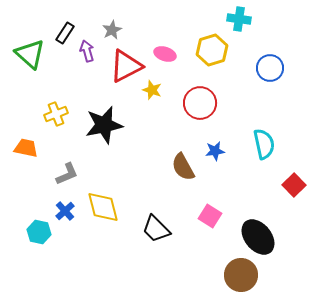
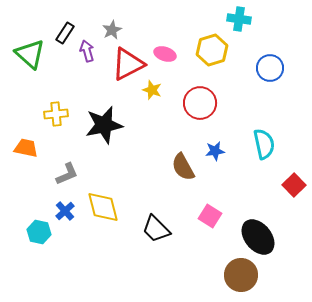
red triangle: moved 2 px right, 2 px up
yellow cross: rotated 15 degrees clockwise
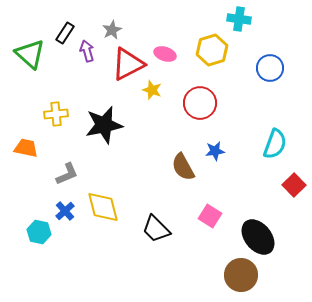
cyan semicircle: moved 11 px right; rotated 32 degrees clockwise
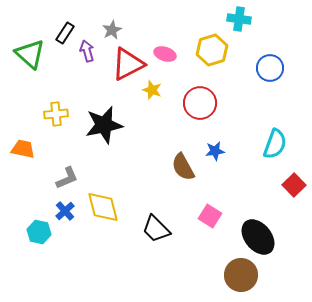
orange trapezoid: moved 3 px left, 1 px down
gray L-shape: moved 4 px down
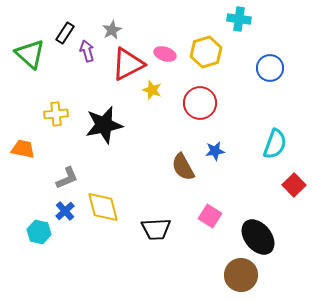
yellow hexagon: moved 6 px left, 2 px down
black trapezoid: rotated 48 degrees counterclockwise
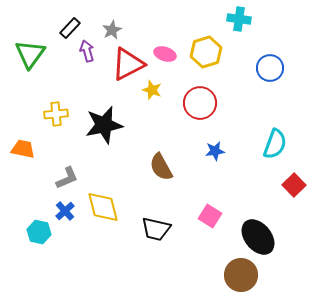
black rectangle: moved 5 px right, 5 px up; rotated 10 degrees clockwise
green triangle: rotated 24 degrees clockwise
brown semicircle: moved 22 px left
black trapezoid: rotated 16 degrees clockwise
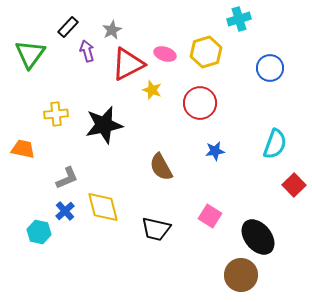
cyan cross: rotated 25 degrees counterclockwise
black rectangle: moved 2 px left, 1 px up
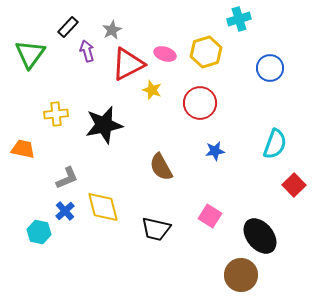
black ellipse: moved 2 px right, 1 px up
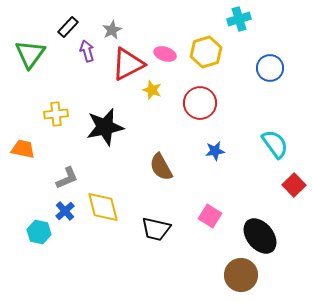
black star: moved 1 px right, 2 px down
cyan semicircle: rotated 56 degrees counterclockwise
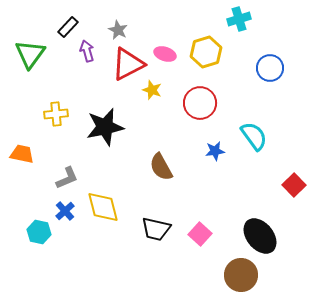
gray star: moved 6 px right; rotated 18 degrees counterclockwise
cyan semicircle: moved 21 px left, 8 px up
orange trapezoid: moved 1 px left, 5 px down
pink square: moved 10 px left, 18 px down; rotated 10 degrees clockwise
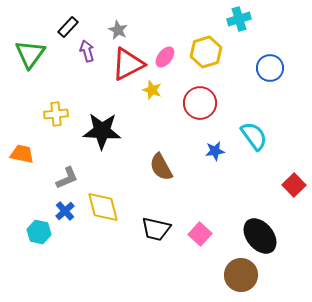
pink ellipse: moved 3 px down; rotated 70 degrees counterclockwise
black star: moved 3 px left, 4 px down; rotated 15 degrees clockwise
